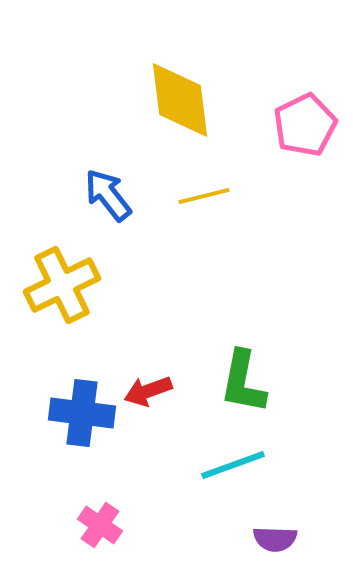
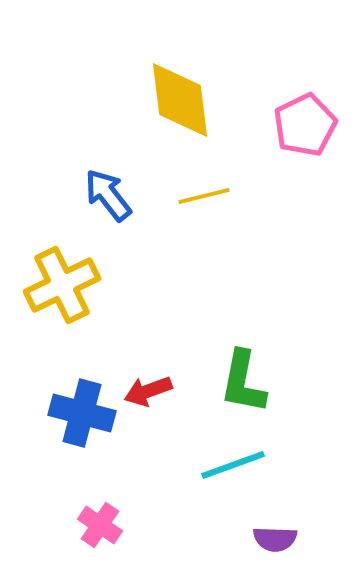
blue cross: rotated 8 degrees clockwise
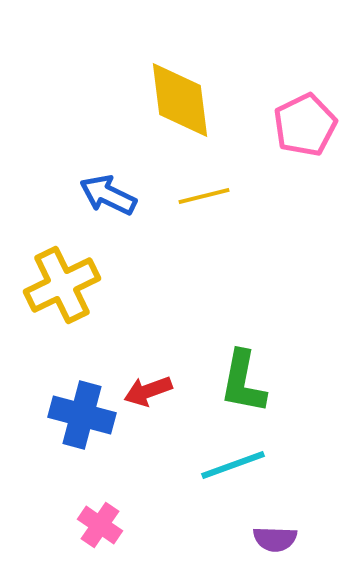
blue arrow: rotated 26 degrees counterclockwise
blue cross: moved 2 px down
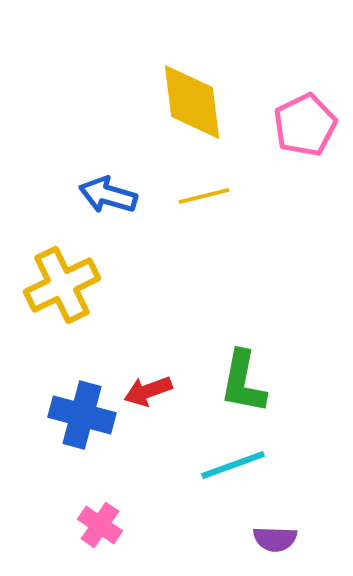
yellow diamond: moved 12 px right, 2 px down
blue arrow: rotated 10 degrees counterclockwise
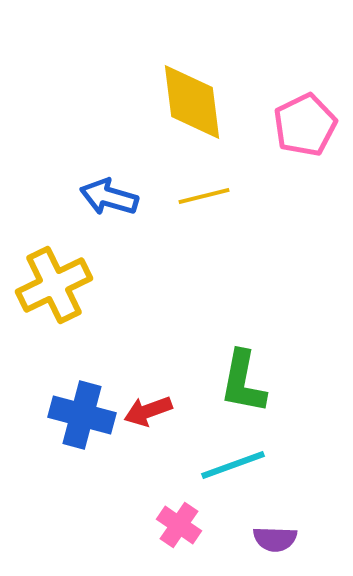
blue arrow: moved 1 px right, 2 px down
yellow cross: moved 8 px left
red arrow: moved 20 px down
pink cross: moved 79 px right
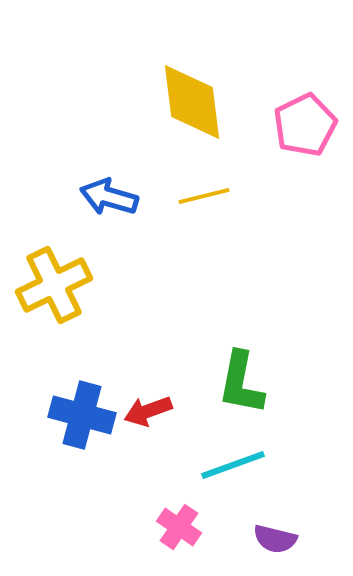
green L-shape: moved 2 px left, 1 px down
pink cross: moved 2 px down
purple semicircle: rotated 12 degrees clockwise
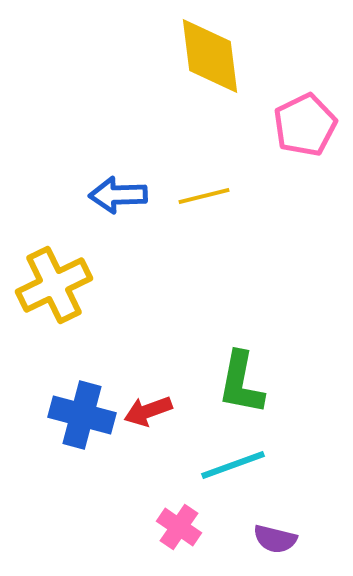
yellow diamond: moved 18 px right, 46 px up
blue arrow: moved 9 px right, 2 px up; rotated 18 degrees counterclockwise
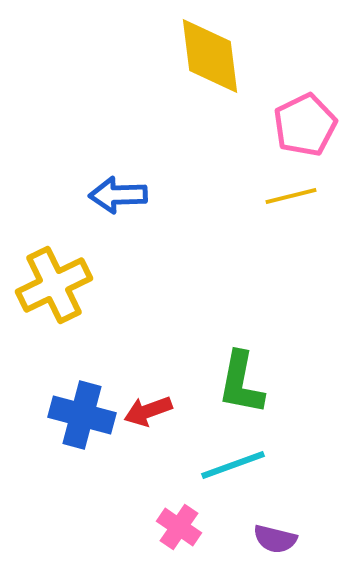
yellow line: moved 87 px right
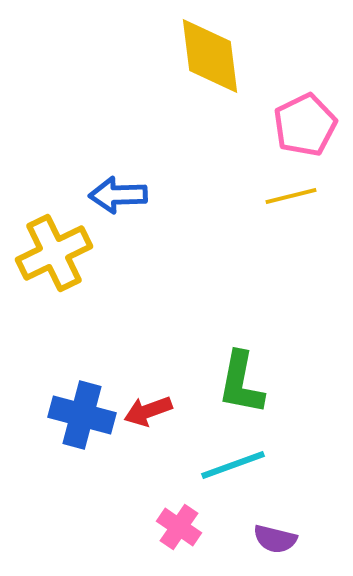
yellow cross: moved 32 px up
